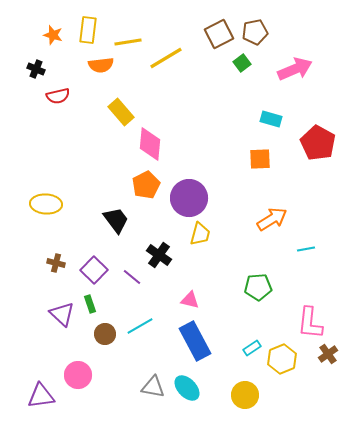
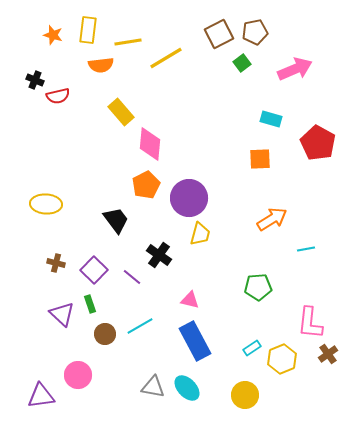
black cross at (36, 69): moved 1 px left, 11 px down
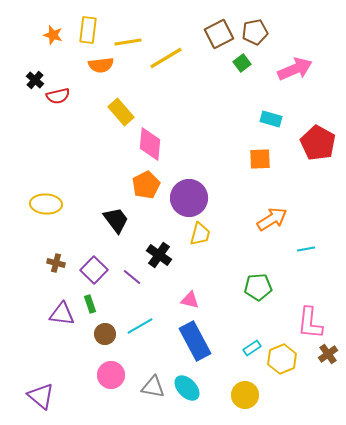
black cross at (35, 80): rotated 18 degrees clockwise
purple triangle at (62, 314): rotated 36 degrees counterclockwise
pink circle at (78, 375): moved 33 px right
purple triangle at (41, 396): rotated 48 degrees clockwise
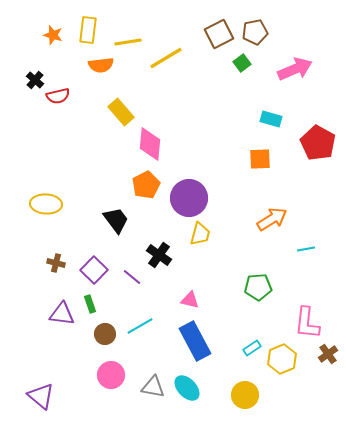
pink L-shape at (310, 323): moved 3 px left
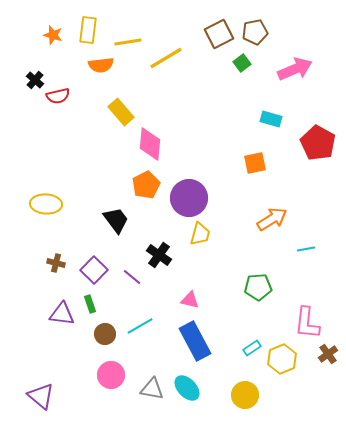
orange square at (260, 159): moved 5 px left, 4 px down; rotated 10 degrees counterclockwise
gray triangle at (153, 387): moved 1 px left, 2 px down
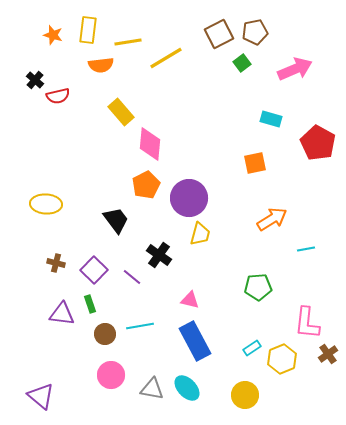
cyan line at (140, 326): rotated 20 degrees clockwise
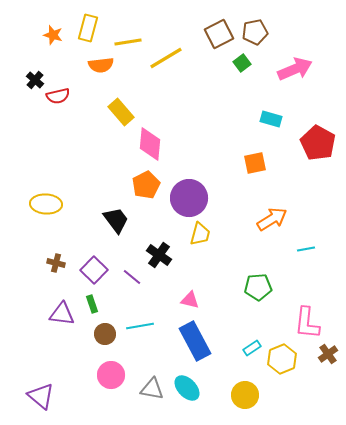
yellow rectangle at (88, 30): moved 2 px up; rotated 8 degrees clockwise
green rectangle at (90, 304): moved 2 px right
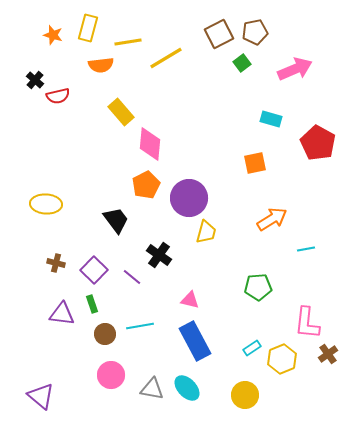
yellow trapezoid at (200, 234): moved 6 px right, 2 px up
